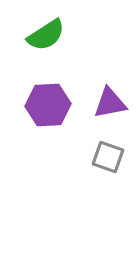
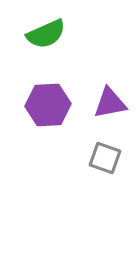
green semicircle: moved 1 px up; rotated 9 degrees clockwise
gray square: moved 3 px left, 1 px down
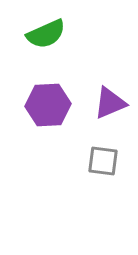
purple triangle: rotated 12 degrees counterclockwise
gray square: moved 2 px left, 3 px down; rotated 12 degrees counterclockwise
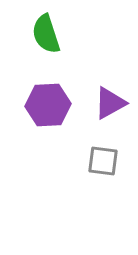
green semicircle: rotated 96 degrees clockwise
purple triangle: rotated 6 degrees counterclockwise
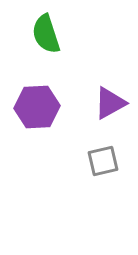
purple hexagon: moved 11 px left, 2 px down
gray square: rotated 20 degrees counterclockwise
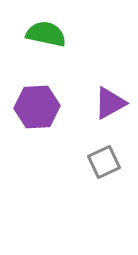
green semicircle: rotated 120 degrees clockwise
gray square: moved 1 px right, 1 px down; rotated 12 degrees counterclockwise
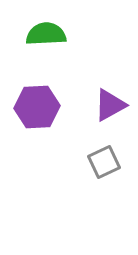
green semicircle: rotated 15 degrees counterclockwise
purple triangle: moved 2 px down
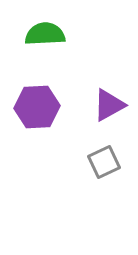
green semicircle: moved 1 px left
purple triangle: moved 1 px left
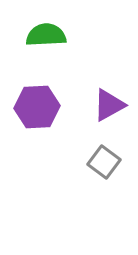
green semicircle: moved 1 px right, 1 px down
gray square: rotated 28 degrees counterclockwise
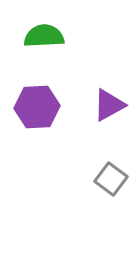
green semicircle: moved 2 px left, 1 px down
gray square: moved 7 px right, 17 px down
